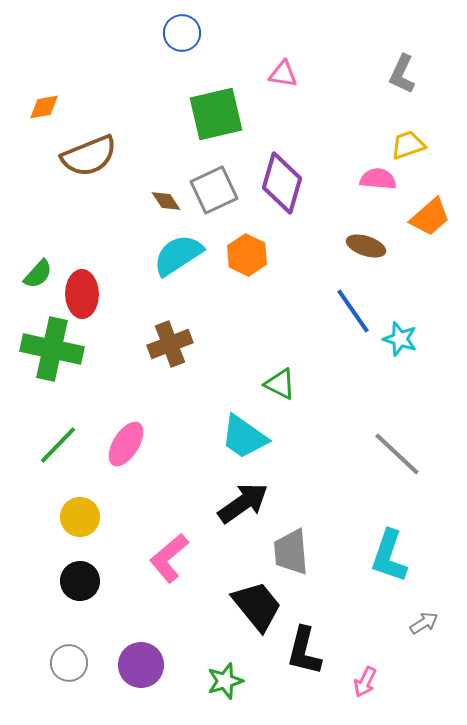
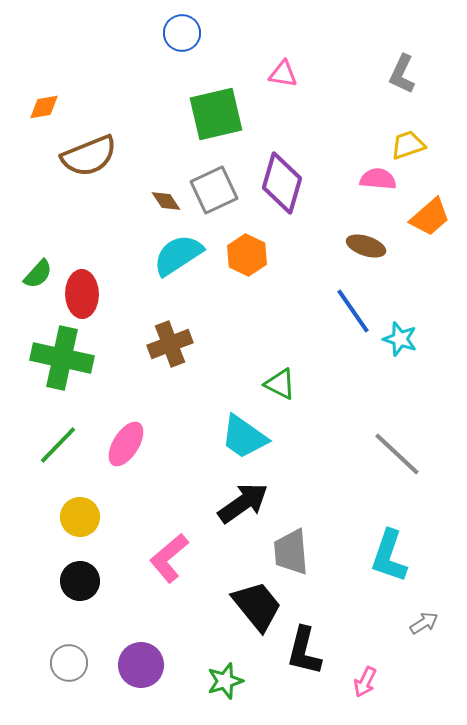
green cross: moved 10 px right, 9 px down
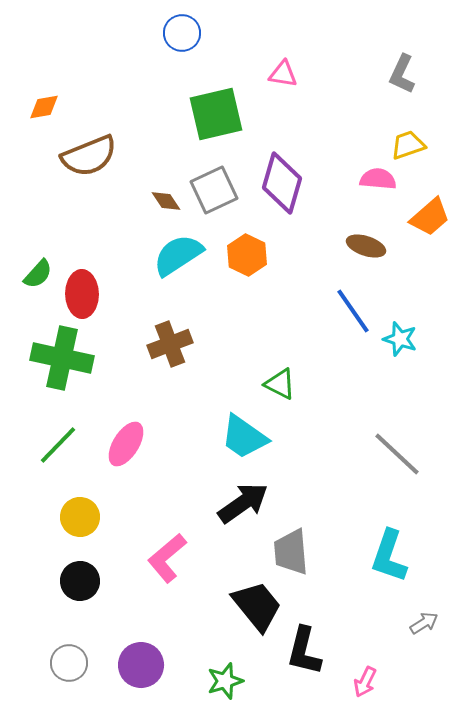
pink L-shape: moved 2 px left
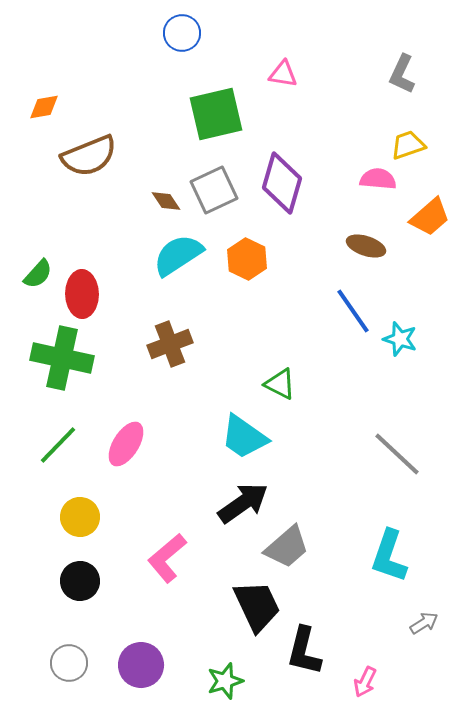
orange hexagon: moved 4 px down
gray trapezoid: moved 4 px left, 5 px up; rotated 126 degrees counterclockwise
black trapezoid: rotated 14 degrees clockwise
